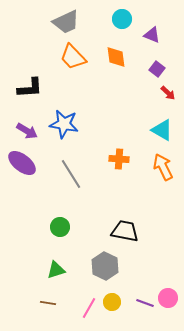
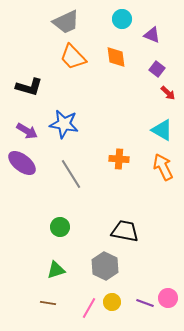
black L-shape: moved 1 px left, 1 px up; rotated 20 degrees clockwise
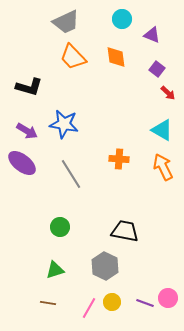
green triangle: moved 1 px left
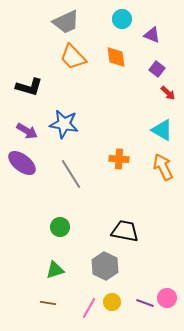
pink circle: moved 1 px left
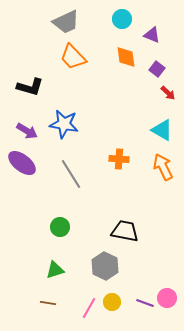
orange diamond: moved 10 px right
black L-shape: moved 1 px right
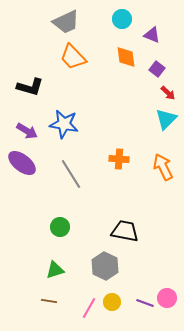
cyan triangle: moved 4 px right, 11 px up; rotated 45 degrees clockwise
brown line: moved 1 px right, 2 px up
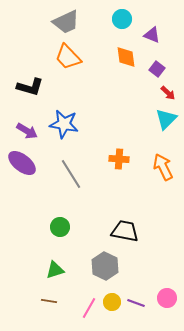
orange trapezoid: moved 5 px left
purple line: moved 9 px left
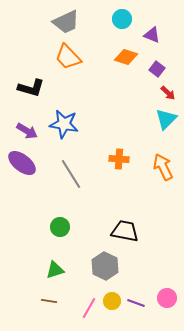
orange diamond: rotated 65 degrees counterclockwise
black L-shape: moved 1 px right, 1 px down
yellow circle: moved 1 px up
